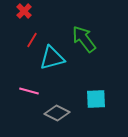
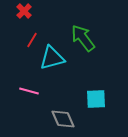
green arrow: moved 1 px left, 1 px up
gray diamond: moved 6 px right, 6 px down; rotated 40 degrees clockwise
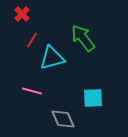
red cross: moved 2 px left, 3 px down
pink line: moved 3 px right
cyan square: moved 3 px left, 1 px up
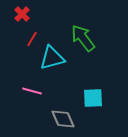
red line: moved 1 px up
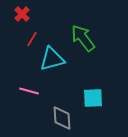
cyan triangle: moved 1 px down
pink line: moved 3 px left
gray diamond: moved 1 px left, 1 px up; rotated 20 degrees clockwise
